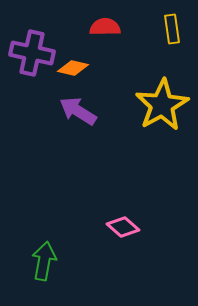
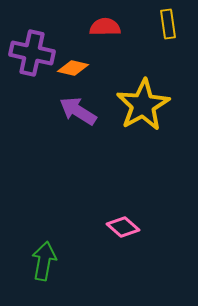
yellow rectangle: moved 4 px left, 5 px up
yellow star: moved 19 px left
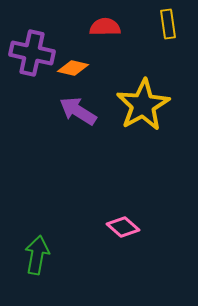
green arrow: moved 7 px left, 6 px up
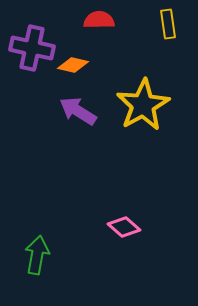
red semicircle: moved 6 px left, 7 px up
purple cross: moved 5 px up
orange diamond: moved 3 px up
pink diamond: moved 1 px right
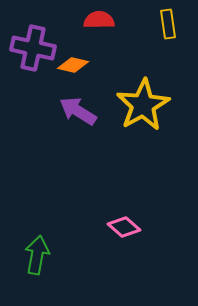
purple cross: moved 1 px right
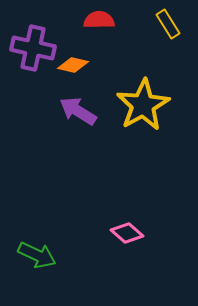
yellow rectangle: rotated 24 degrees counterclockwise
pink diamond: moved 3 px right, 6 px down
green arrow: rotated 105 degrees clockwise
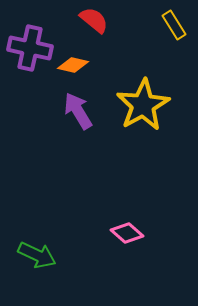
red semicircle: moved 5 px left; rotated 40 degrees clockwise
yellow rectangle: moved 6 px right, 1 px down
purple cross: moved 3 px left
purple arrow: rotated 27 degrees clockwise
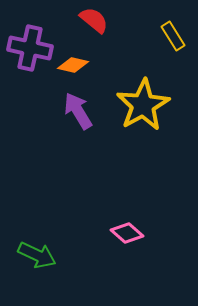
yellow rectangle: moved 1 px left, 11 px down
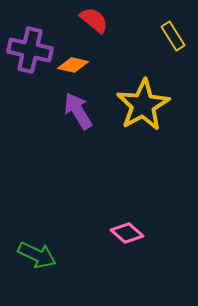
purple cross: moved 2 px down
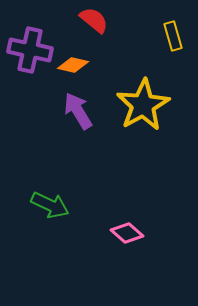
yellow rectangle: rotated 16 degrees clockwise
green arrow: moved 13 px right, 50 px up
